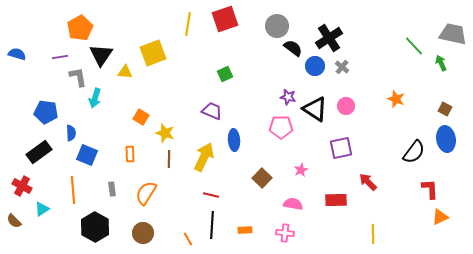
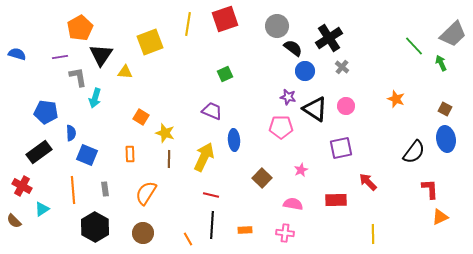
gray trapezoid at (453, 34): rotated 124 degrees clockwise
yellow square at (153, 53): moved 3 px left, 11 px up
blue circle at (315, 66): moved 10 px left, 5 px down
gray rectangle at (112, 189): moved 7 px left
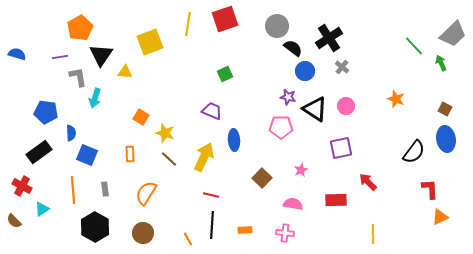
brown line at (169, 159): rotated 48 degrees counterclockwise
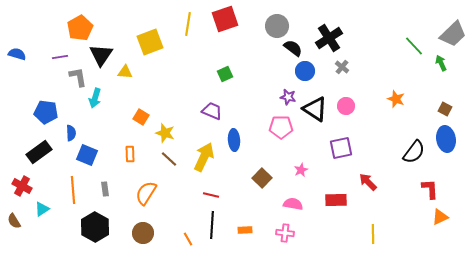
brown semicircle at (14, 221): rotated 14 degrees clockwise
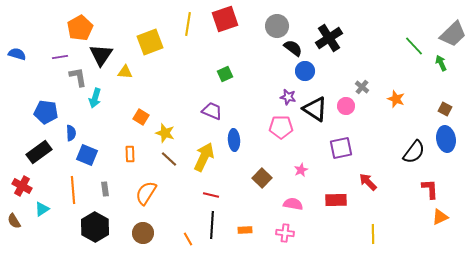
gray cross at (342, 67): moved 20 px right, 20 px down
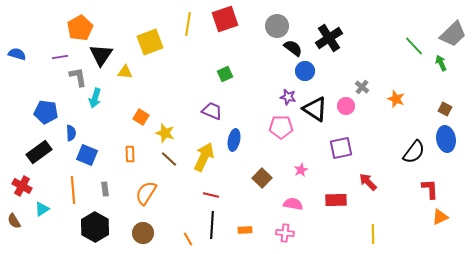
blue ellipse at (234, 140): rotated 15 degrees clockwise
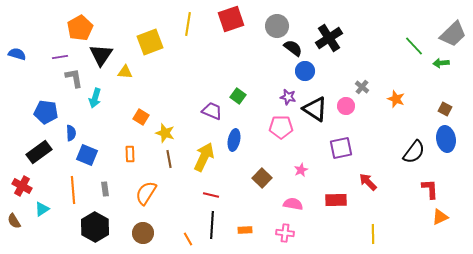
red square at (225, 19): moved 6 px right
green arrow at (441, 63): rotated 70 degrees counterclockwise
green square at (225, 74): moved 13 px right, 22 px down; rotated 28 degrees counterclockwise
gray L-shape at (78, 77): moved 4 px left, 1 px down
brown line at (169, 159): rotated 36 degrees clockwise
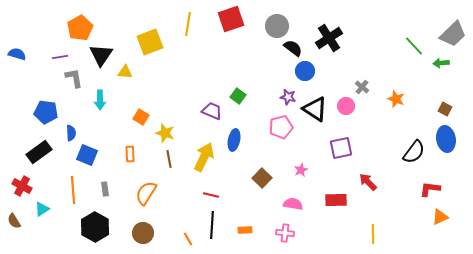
cyan arrow at (95, 98): moved 5 px right, 2 px down; rotated 18 degrees counterclockwise
pink pentagon at (281, 127): rotated 15 degrees counterclockwise
red L-shape at (430, 189): rotated 80 degrees counterclockwise
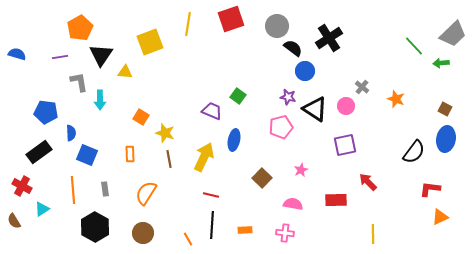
gray L-shape at (74, 78): moved 5 px right, 4 px down
blue ellipse at (446, 139): rotated 20 degrees clockwise
purple square at (341, 148): moved 4 px right, 3 px up
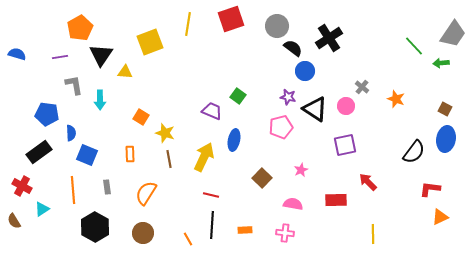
gray trapezoid at (453, 34): rotated 12 degrees counterclockwise
gray L-shape at (79, 82): moved 5 px left, 3 px down
blue pentagon at (46, 112): moved 1 px right, 2 px down
gray rectangle at (105, 189): moved 2 px right, 2 px up
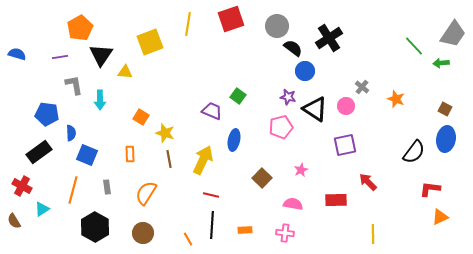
yellow arrow at (204, 157): moved 1 px left, 3 px down
orange line at (73, 190): rotated 20 degrees clockwise
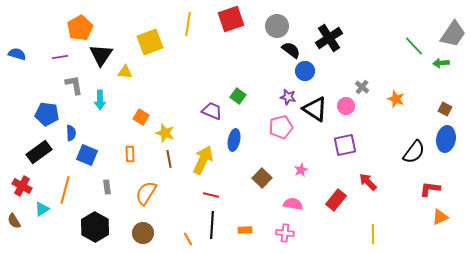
black semicircle at (293, 48): moved 2 px left, 2 px down
orange line at (73, 190): moved 8 px left
red rectangle at (336, 200): rotated 50 degrees counterclockwise
